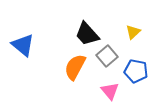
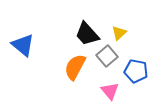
yellow triangle: moved 14 px left, 1 px down
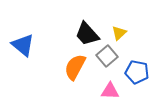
blue pentagon: moved 1 px right, 1 px down
pink triangle: rotated 48 degrees counterclockwise
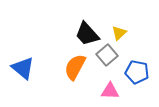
blue triangle: moved 23 px down
gray square: moved 1 px up
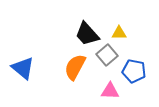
yellow triangle: rotated 42 degrees clockwise
blue pentagon: moved 3 px left, 1 px up
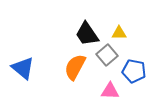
black trapezoid: rotated 8 degrees clockwise
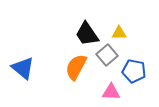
orange semicircle: moved 1 px right
pink triangle: moved 1 px right, 1 px down
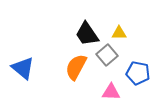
blue pentagon: moved 4 px right, 2 px down
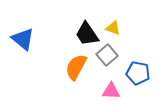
yellow triangle: moved 6 px left, 5 px up; rotated 21 degrees clockwise
blue triangle: moved 29 px up
pink triangle: moved 1 px up
